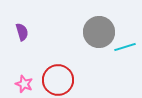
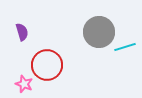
red circle: moved 11 px left, 15 px up
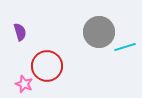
purple semicircle: moved 2 px left
red circle: moved 1 px down
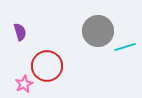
gray circle: moved 1 px left, 1 px up
pink star: rotated 24 degrees clockwise
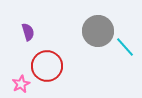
purple semicircle: moved 8 px right
cyan line: rotated 65 degrees clockwise
pink star: moved 3 px left
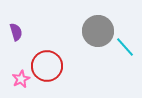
purple semicircle: moved 12 px left
pink star: moved 5 px up
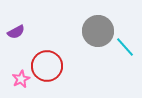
purple semicircle: rotated 78 degrees clockwise
